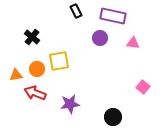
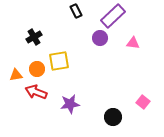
purple rectangle: rotated 55 degrees counterclockwise
black cross: moved 2 px right; rotated 21 degrees clockwise
pink square: moved 15 px down
red arrow: moved 1 px right, 1 px up
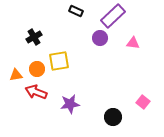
black rectangle: rotated 40 degrees counterclockwise
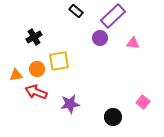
black rectangle: rotated 16 degrees clockwise
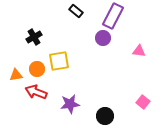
purple rectangle: rotated 20 degrees counterclockwise
purple circle: moved 3 px right
pink triangle: moved 6 px right, 8 px down
black circle: moved 8 px left, 1 px up
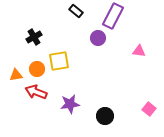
purple circle: moved 5 px left
pink square: moved 6 px right, 7 px down
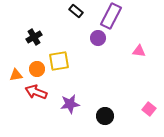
purple rectangle: moved 2 px left
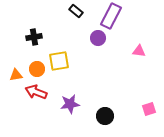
black cross: rotated 21 degrees clockwise
pink square: rotated 32 degrees clockwise
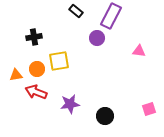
purple circle: moved 1 px left
